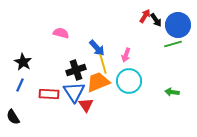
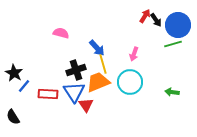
pink arrow: moved 8 px right, 1 px up
black star: moved 9 px left, 11 px down
cyan circle: moved 1 px right, 1 px down
blue line: moved 4 px right, 1 px down; rotated 16 degrees clockwise
red rectangle: moved 1 px left
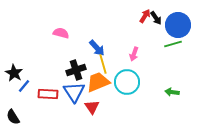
black arrow: moved 2 px up
cyan circle: moved 3 px left
red triangle: moved 6 px right, 2 px down
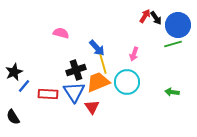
black star: moved 1 px up; rotated 18 degrees clockwise
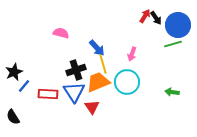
pink arrow: moved 2 px left
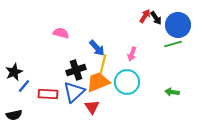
yellow line: rotated 30 degrees clockwise
blue triangle: rotated 20 degrees clockwise
black semicircle: moved 1 px right, 2 px up; rotated 70 degrees counterclockwise
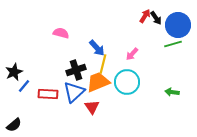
pink arrow: rotated 24 degrees clockwise
black semicircle: moved 10 px down; rotated 28 degrees counterclockwise
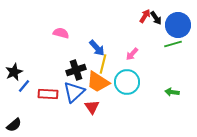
orange trapezoid: rotated 125 degrees counterclockwise
